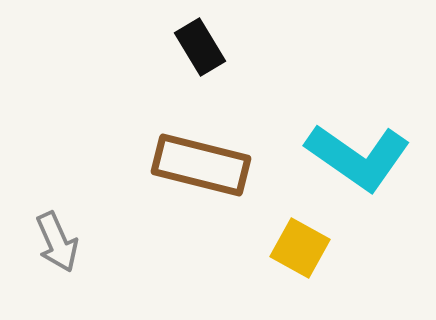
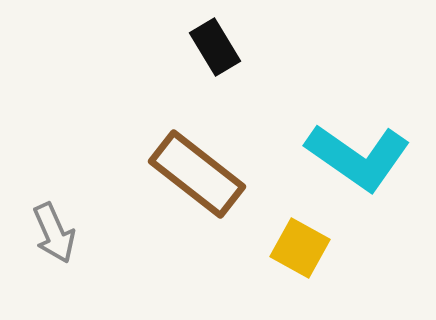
black rectangle: moved 15 px right
brown rectangle: moved 4 px left, 9 px down; rotated 24 degrees clockwise
gray arrow: moved 3 px left, 9 px up
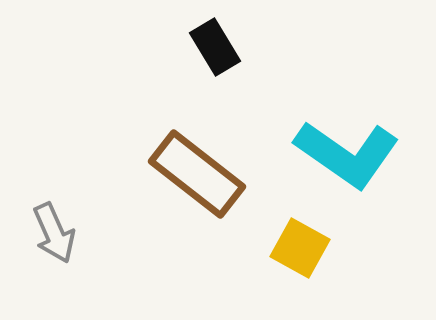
cyan L-shape: moved 11 px left, 3 px up
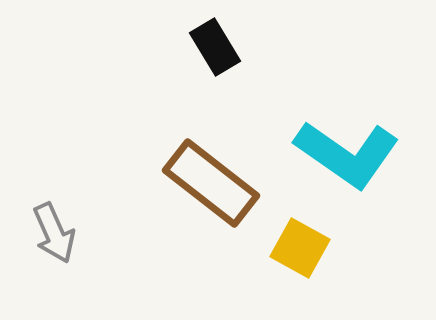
brown rectangle: moved 14 px right, 9 px down
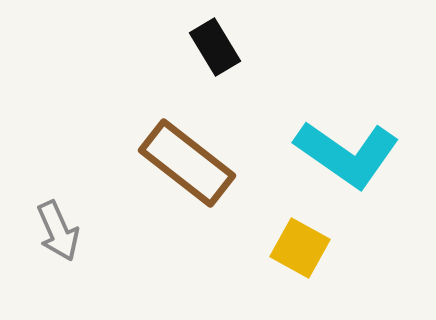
brown rectangle: moved 24 px left, 20 px up
gray arrow: moved 4 px right, 2 px up
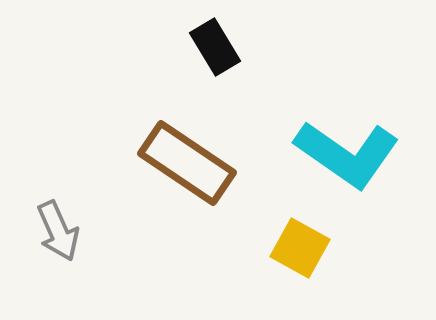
brown rectangle: rotated 4 degrees counterclockwise
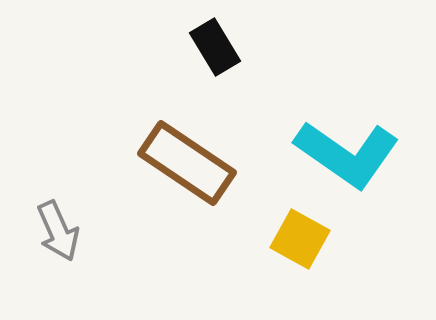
yellow square: moved 9 px up
